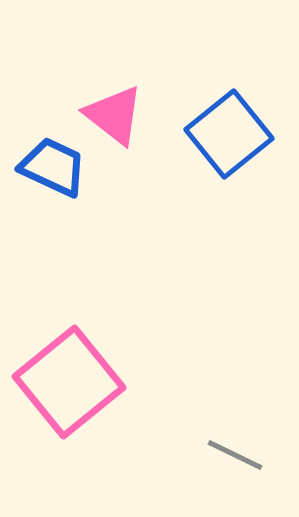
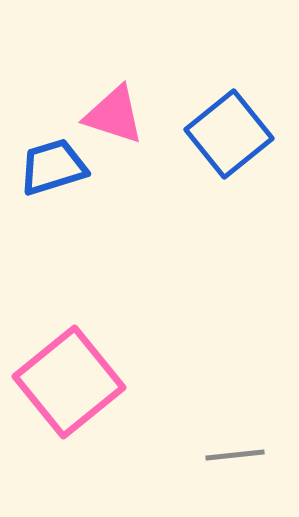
pink triangle: rotated 20 degrees counterclockwise
blue trapezoid: rotated 42 degrees counterclockwise
gray line: rotated 32 degrees counterclockwise
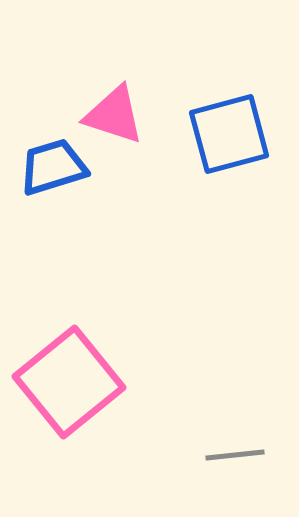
blue square: rotated 24 degrees clockwise
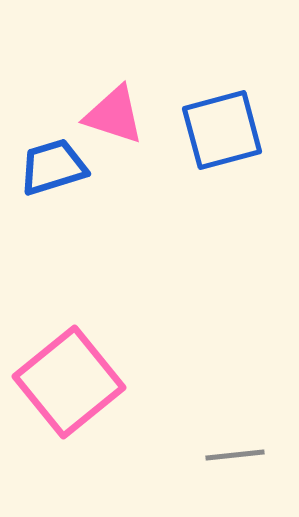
blue square: moved 7 px left, 4 px up
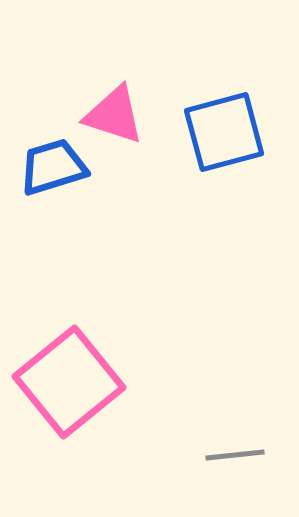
blue square: moved 2 px right, 2 px down
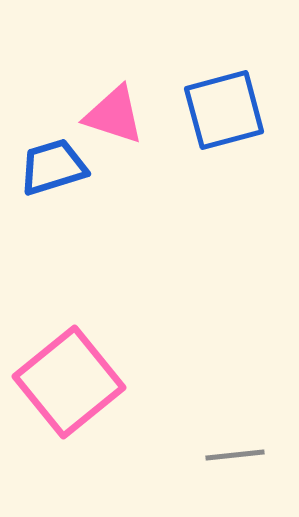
blue square: moved 22 px up
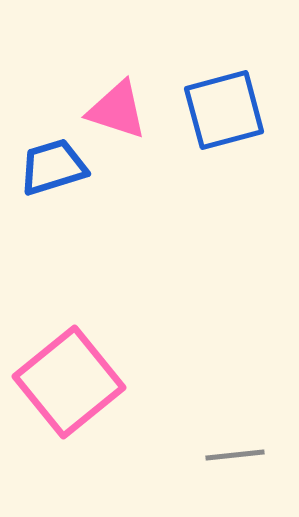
pink triangle: moved 3 px right, 5 px up
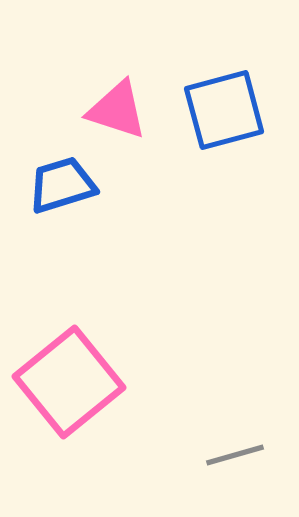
blue trapezoid: moved 9 px right, 18 px down
gray line: rotated 10 degrees counterclockwise
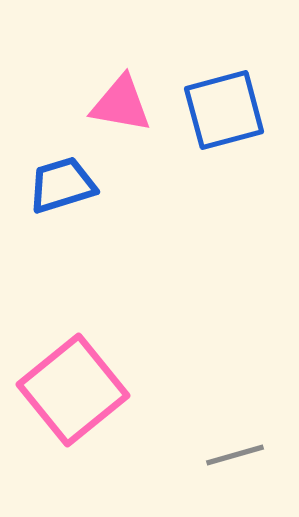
pink triangle: moved 4 px right, 6 px up; rotated 8 degrees counterclockwise
pink square: moved 4 px right, 8 px down
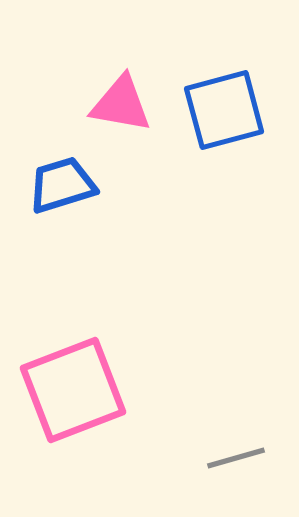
pink square: rotated 18 degrees clockwise
gray line: moved 1 px right, 3 px down
